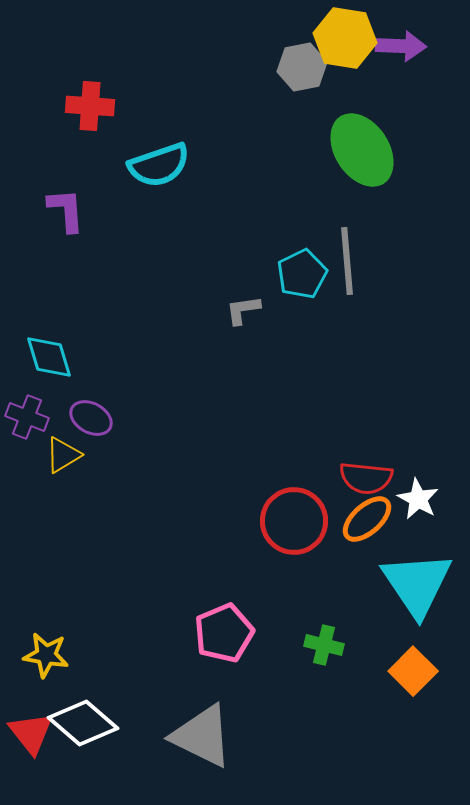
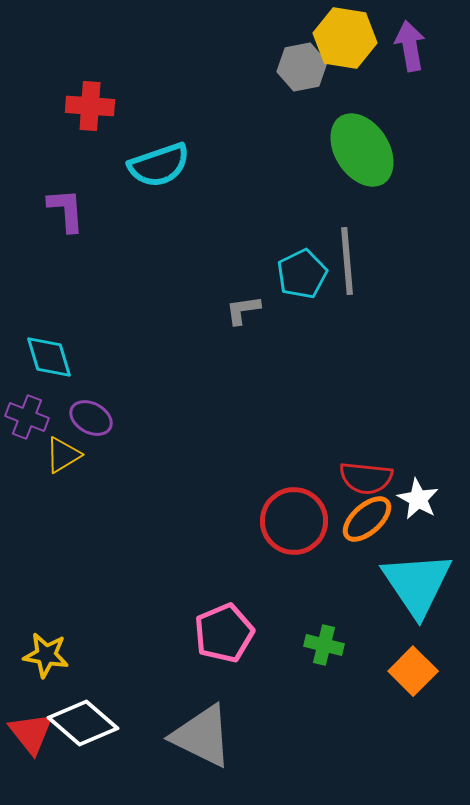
purple arrow: moved 9 px right; rotated 102 degrees counterclockwise
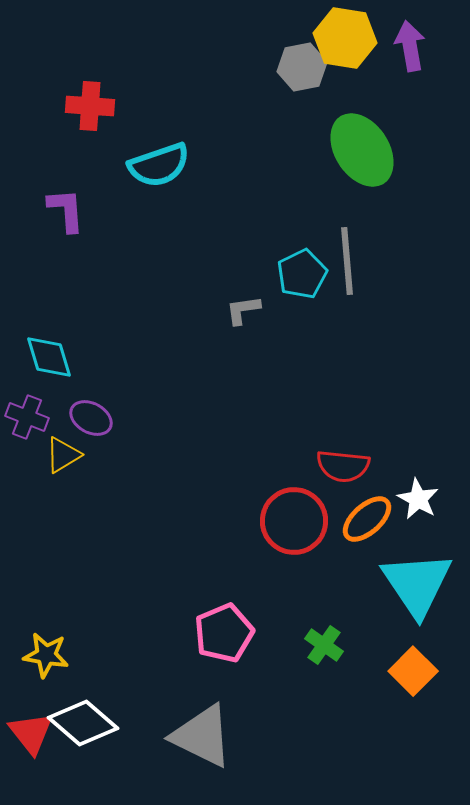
red semicircle: moved 23 px left, 12 px up
green cross: rotated 21 degrees clockwise
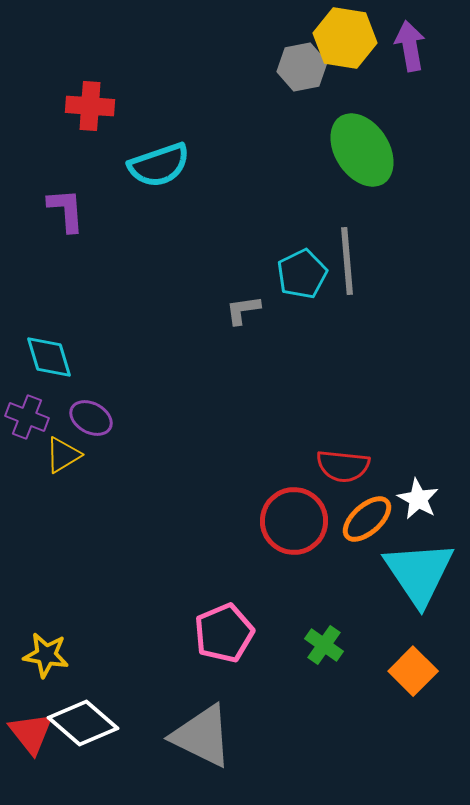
cyan triangle: moved 2 px right, 11 px up
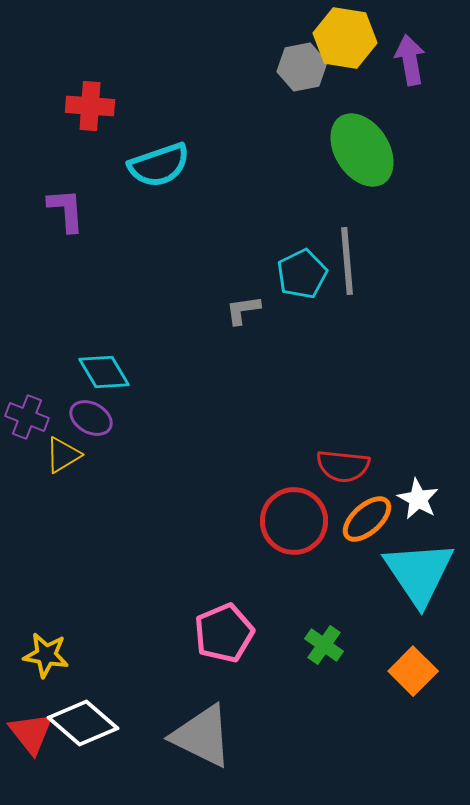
purple arrow: moved 14 px down
cyan diamond: moved 55 px right, 15 px down; rotated 14 degrees counterclockwise
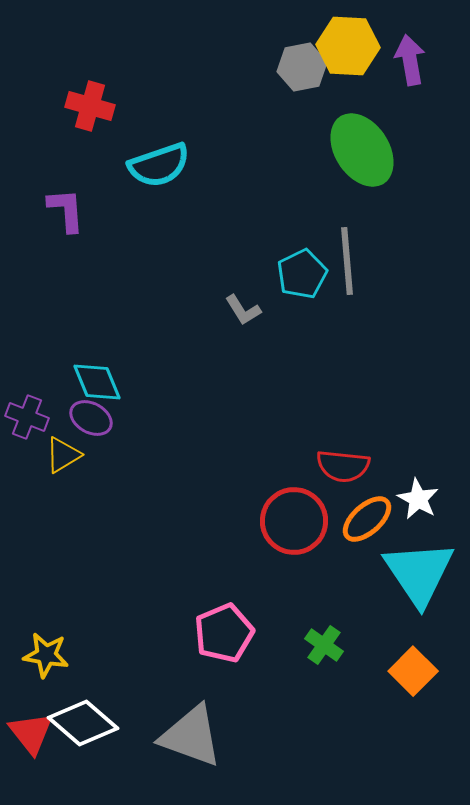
yellow hexagon: moved 3 px right, 8 px down; rotated 6 degrees counterclockwise
red cross: rotated 12 degrees clockwise
gray L-shape: rotated 114 degrees counterclockwise
cyan diamond: moved 7 px left, 10 px down; rotated 8 degrees clockwise
gray triangle: moved 11 px left; rotated 6 degrees counterclockwise
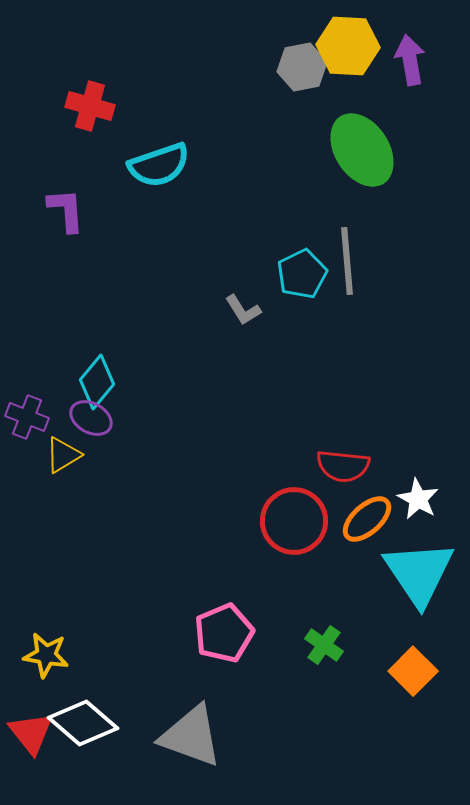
cyan diamond: rotated 62 degrees clockwise
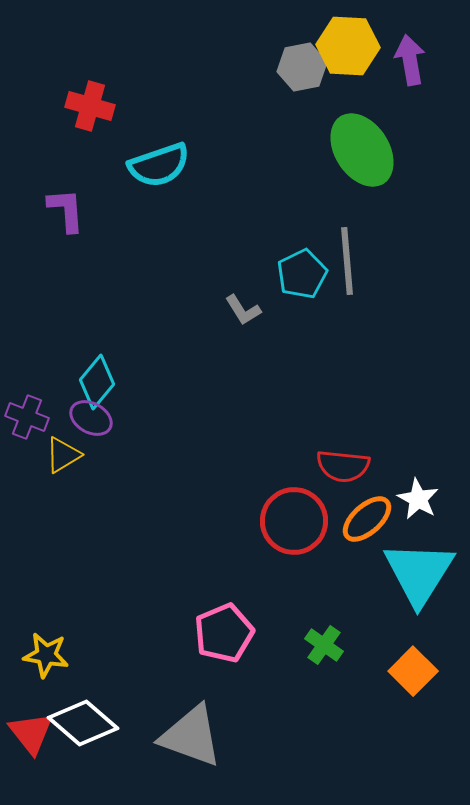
cyan triangle: rotated 6 degrees clockwise
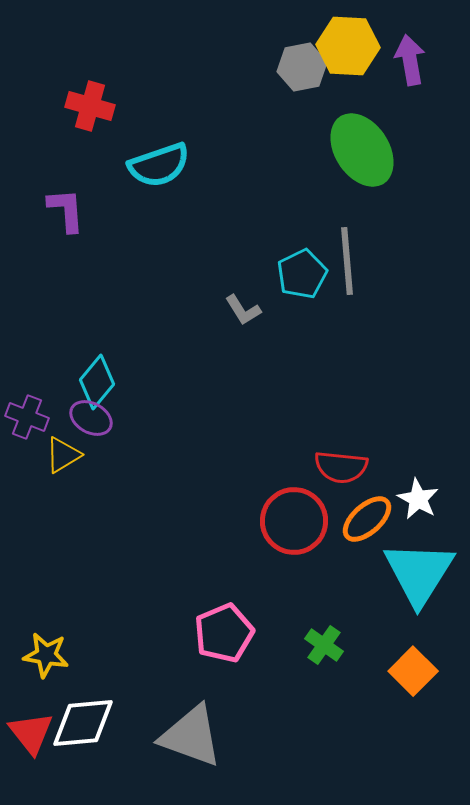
red semicircle: moved 2 px left, 1 px down
white diamond: rotated 46 degrees counterclockwise
